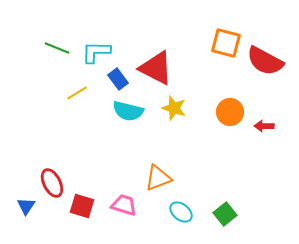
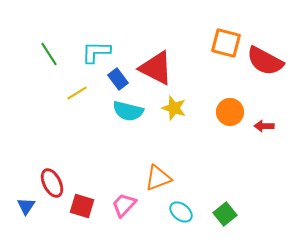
green line: moved 8 px left, 6 px down; rotated 35 degrees clockwise
pink trapezoid: rotated 64 degrees counterclockwise
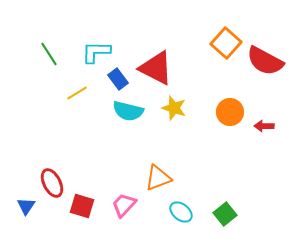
orange square: rotated 28 degrees clockwise
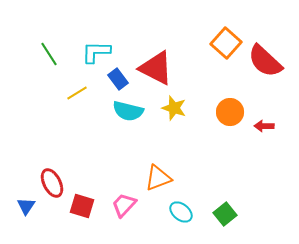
red semicircle: rotated 15 degrees clockwise
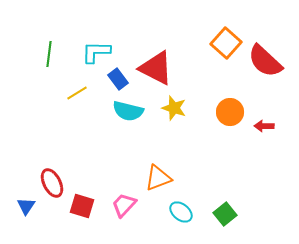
green line: rotated 40 degrees clockwise
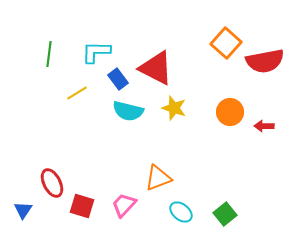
red semicircle: rotated 54 degrees counterclockwise
blue triangle: moved 3 px left, 4 px down
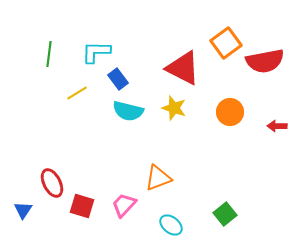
orange square: rotated 12 degrees clockwise
red triangle: moved 27 px right
red arrow: moved 13 px right
cyan ellipse: moved 10 px left, 13 px down
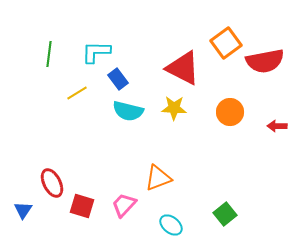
yellow star: rotated 15 degrees counterclockwise
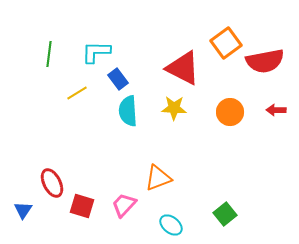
cyan semicircle: rotated 72 degrees clockwise
red arrow: moved 1 px left, 16 px up
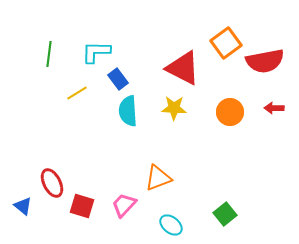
red arrow: moved 2 px left, 2 px up
blue triangle: moved 4 px up; rotated 24 degrees counterclockwise
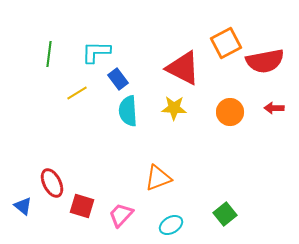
orange square: rotated 8 degrees clockwise
pink trapezoid: moved 3 px left, 10 px down
cyan ellipse: rotated 70 degrees counterclockwise
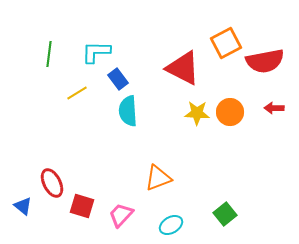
yellow star: moved 23 px right, 5 px down
